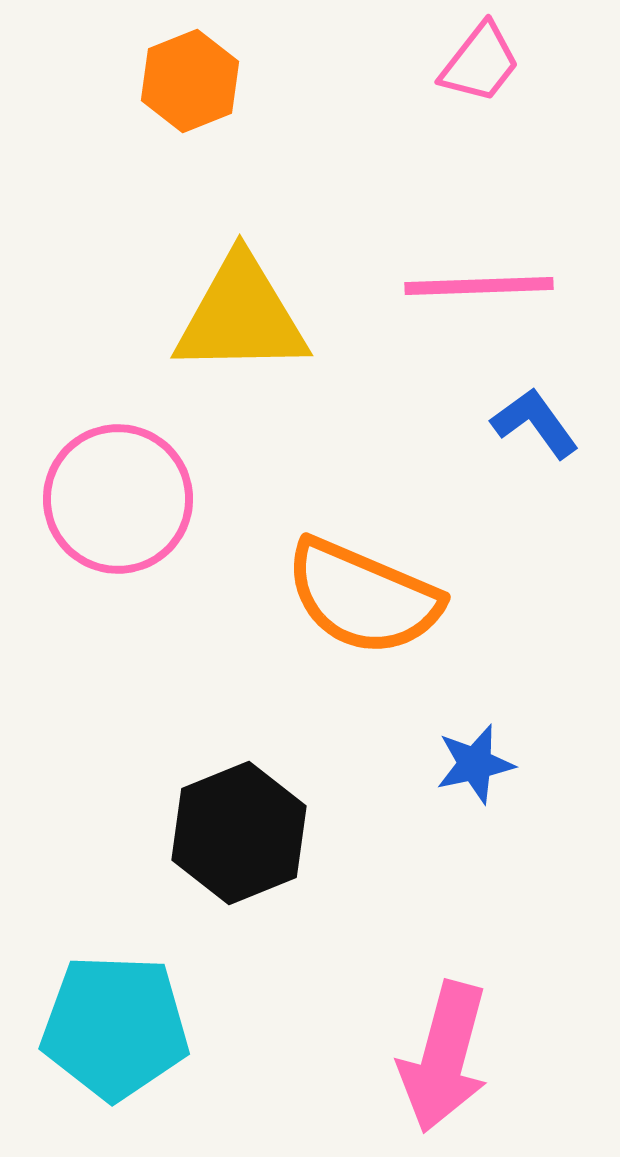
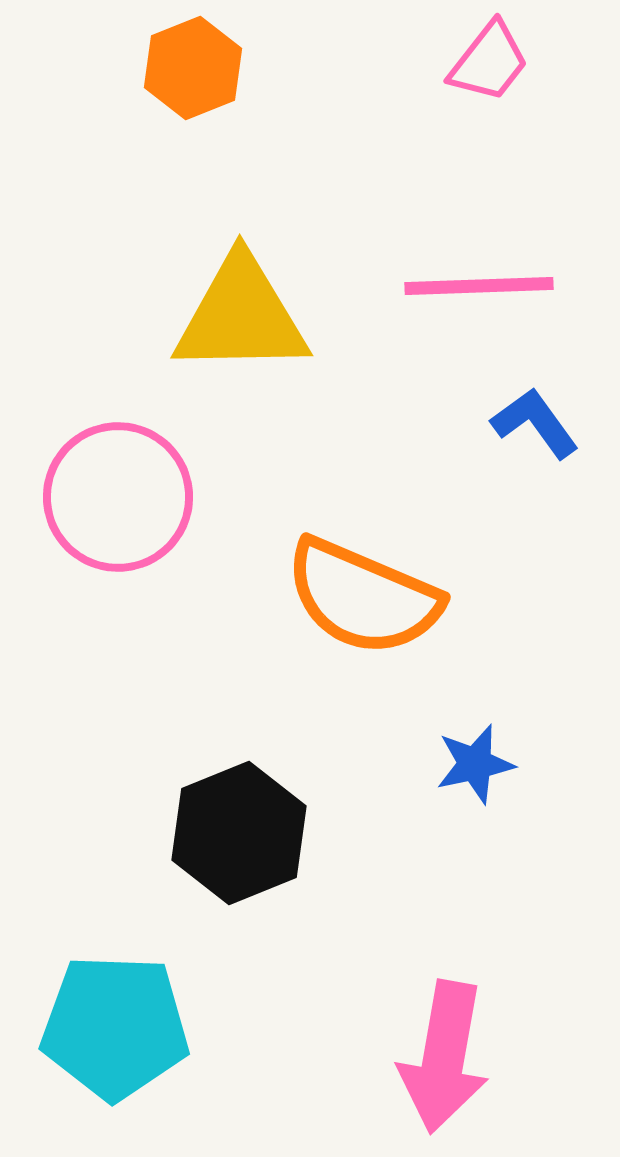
pink trapezoid: moved 9 px right, 1 px up
orange hexagon: moved 3 px right, 13 px up
pink circle: moved 2 px up
pink arrow: rotated 5 degrees counterclockwise
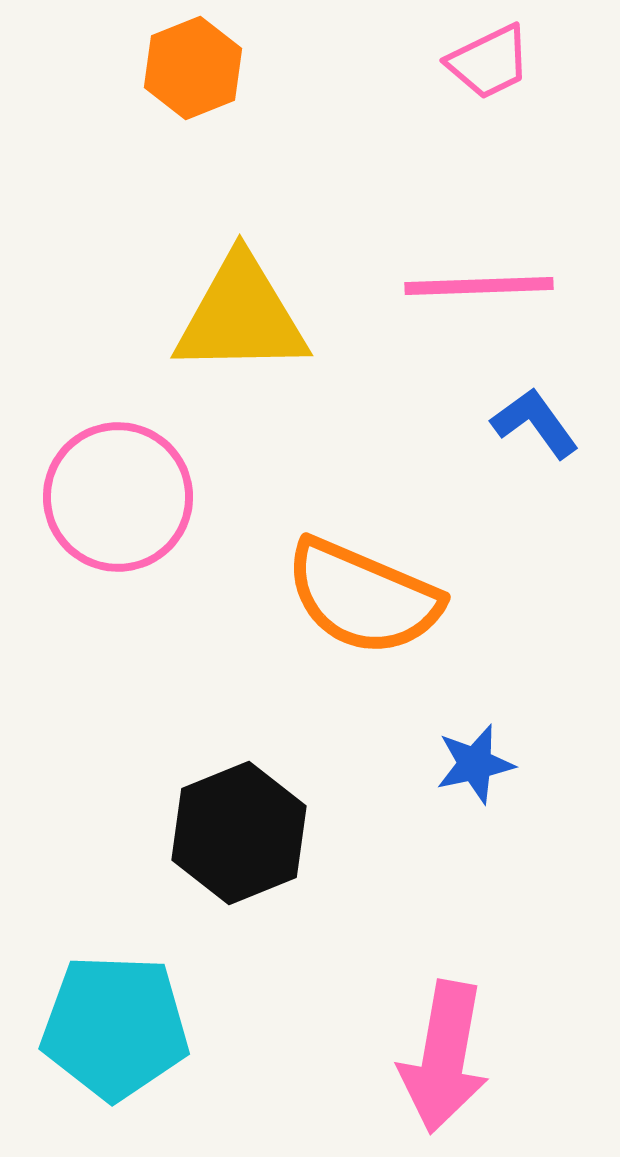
pink trapezoid: rotated 26 degrees clockwise
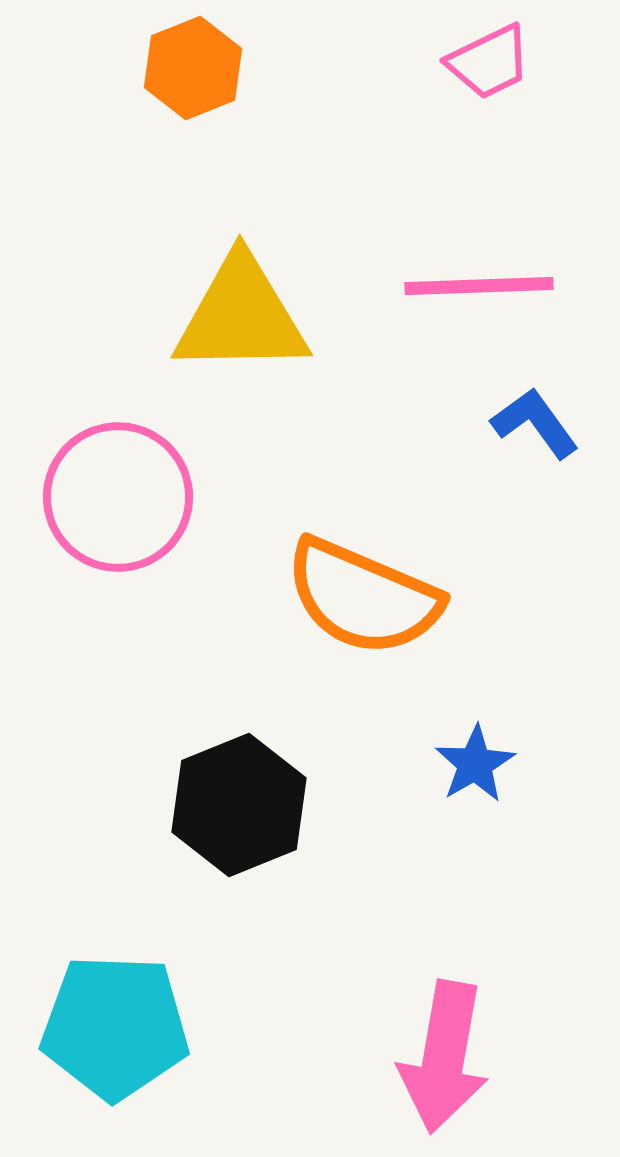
blue star: rotated 18 degrees counterclockwise
black hexagon: moved 28 px up
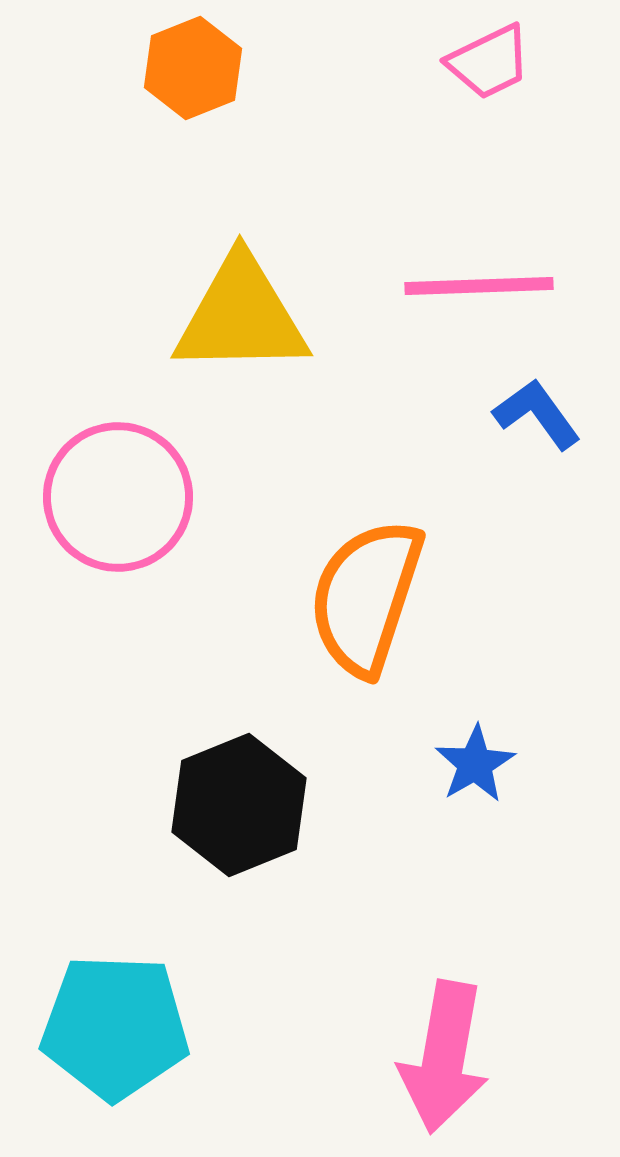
blue L-shape: moved 2 px right, 9 px up
orange semicircle: moved 3 px right; rotated 85 degrees clockwise
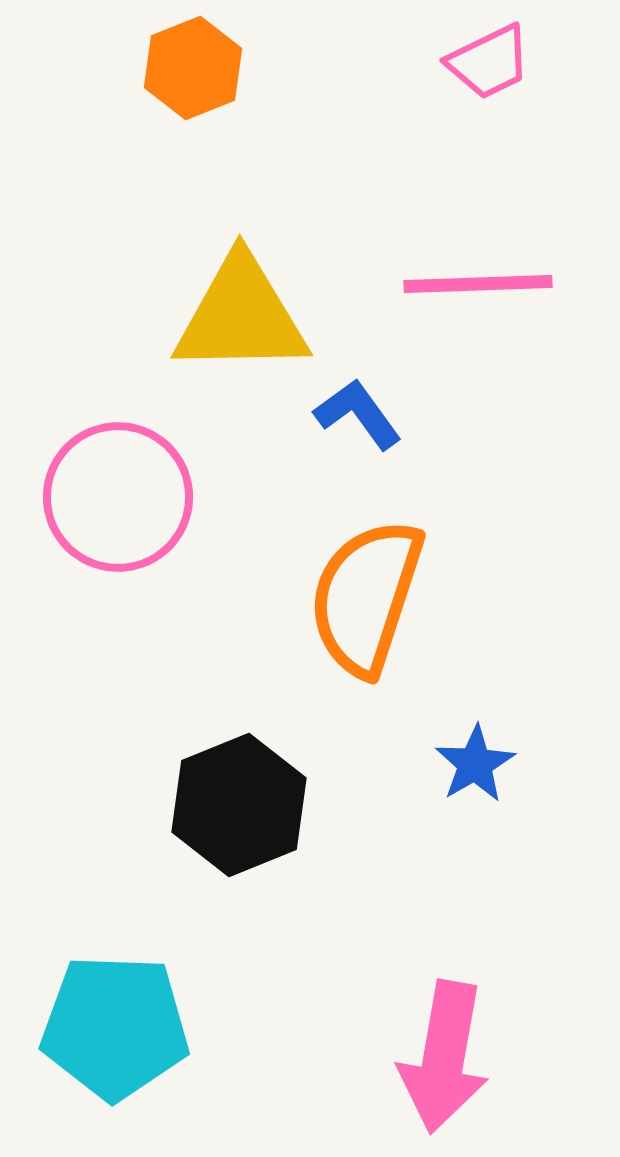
pink line: moved 1 px left, 2 px up
blue L-shape: moved 179 px left
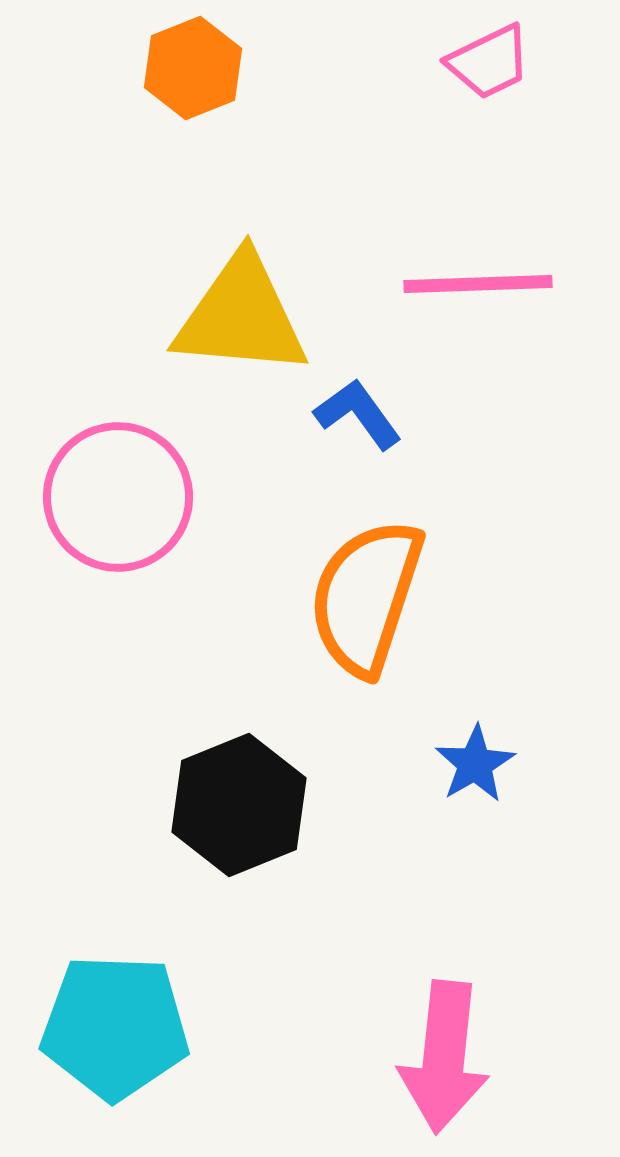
yellow triangle: rotated 6 degrees clockwise
pink arrow: rotated 4 degrees counterclockwise
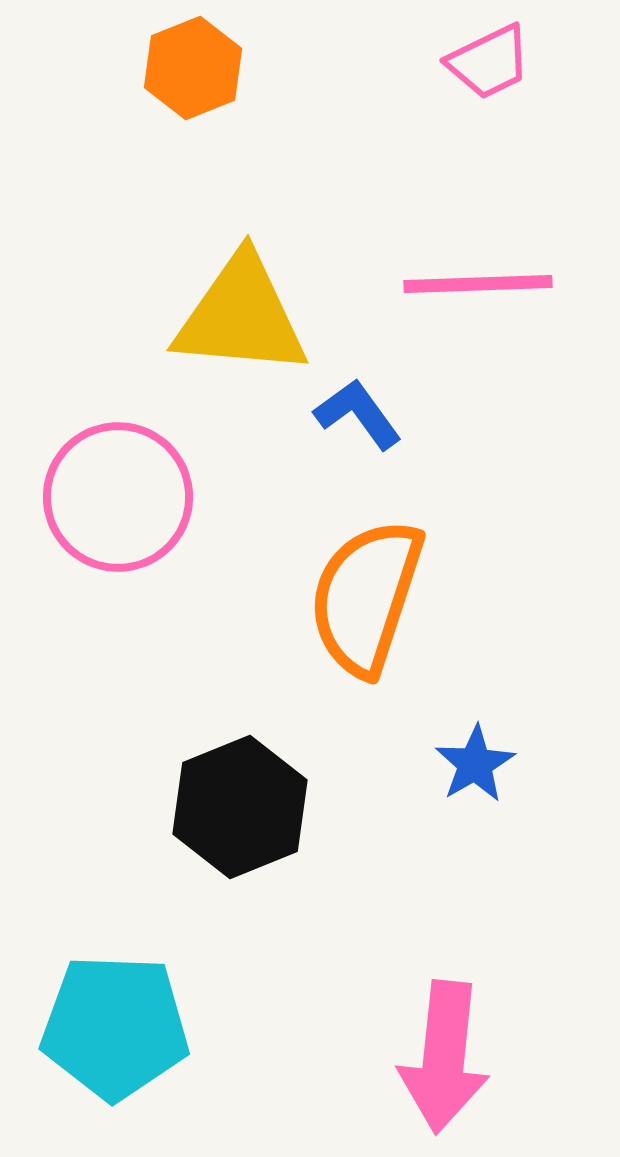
black hexagon: moved 1 px right, 2 px down
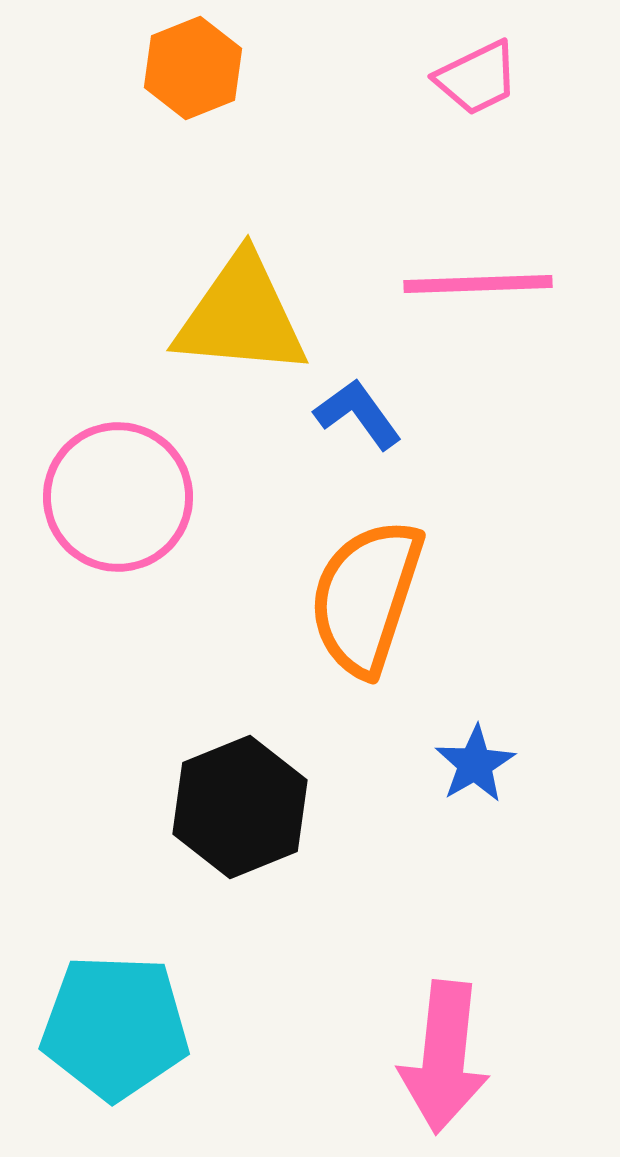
pink trapezoid: moved 12 px left, 16 px down
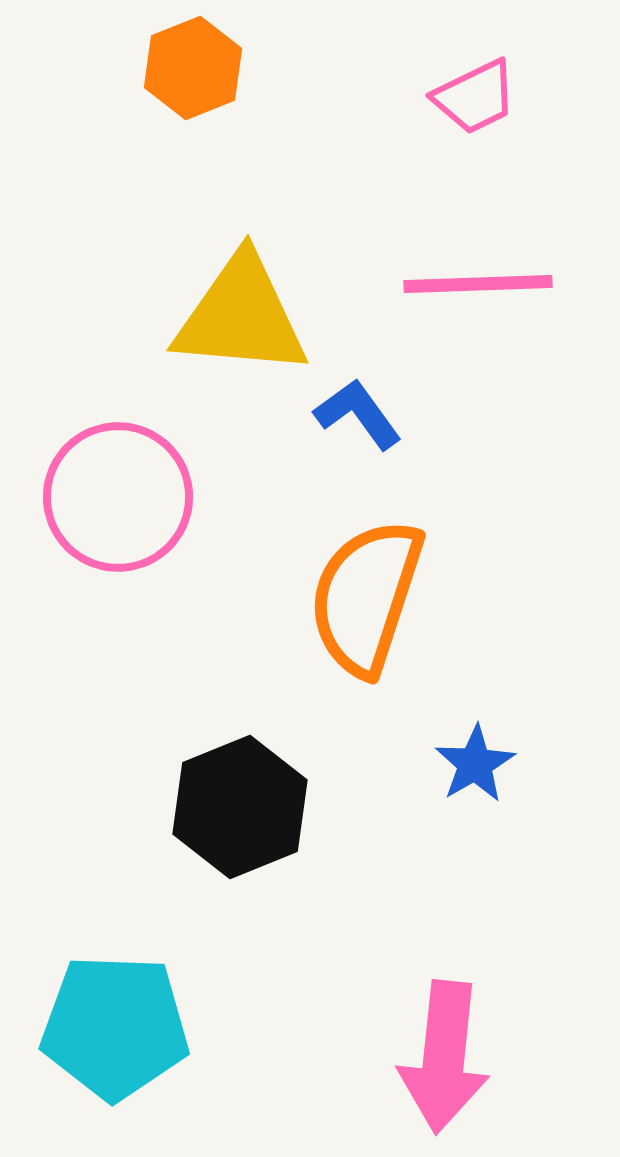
pink trapezoid: moved 2 px left, 19 px down
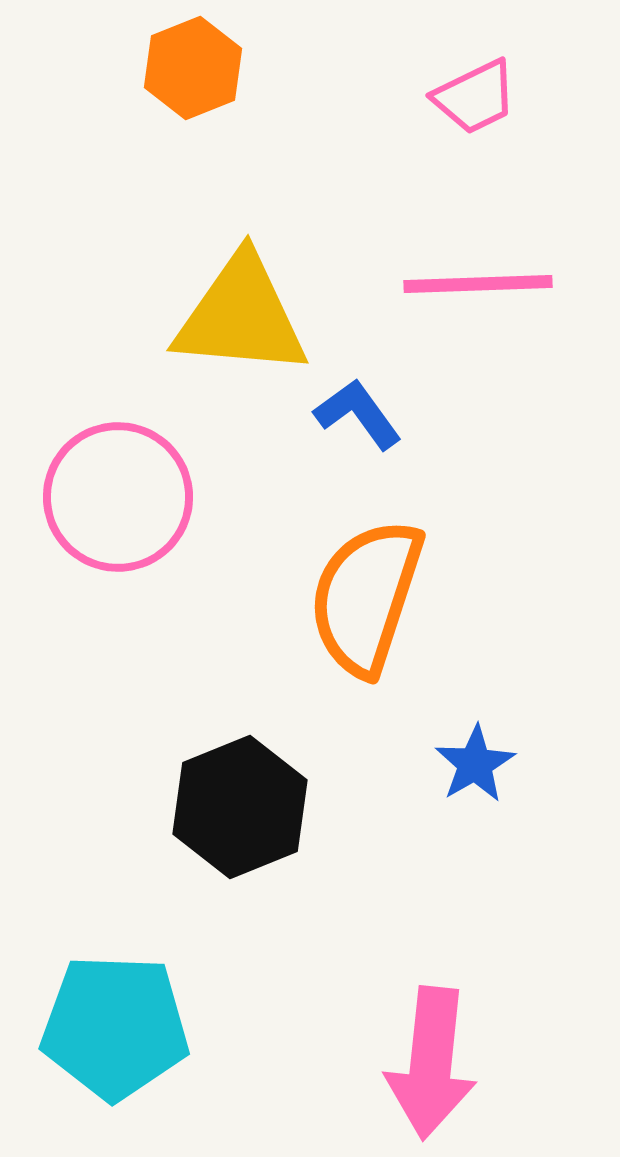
pink arrow: moved 13 px left, 6 px down
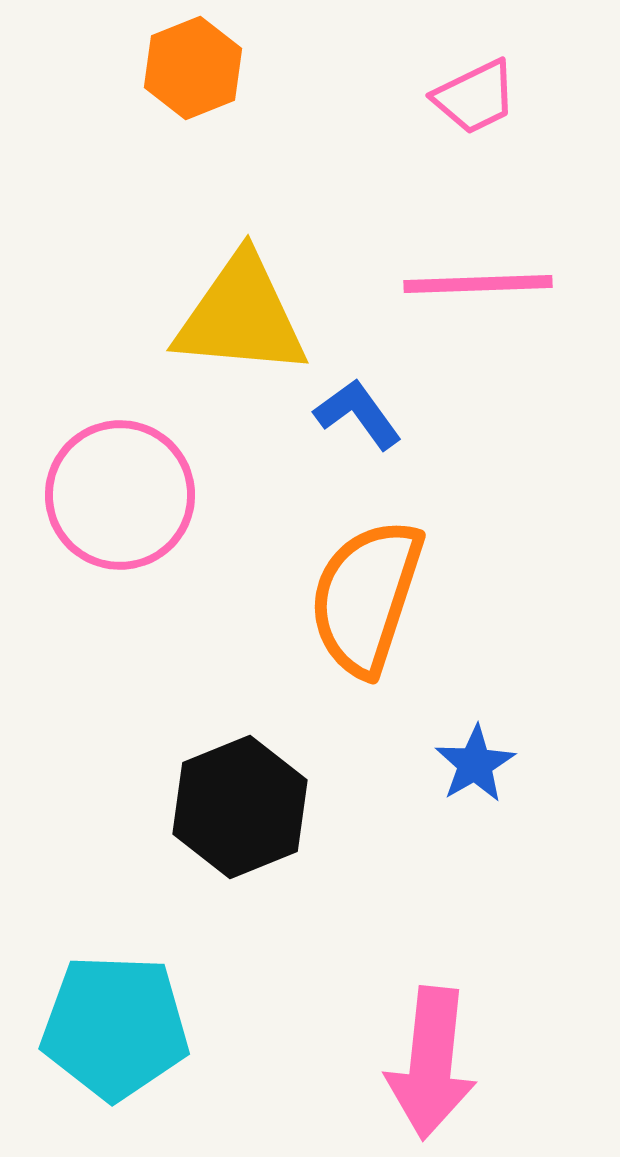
pink circle: moved 2 px right, 2 px up
